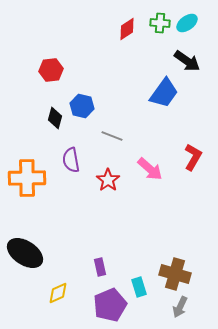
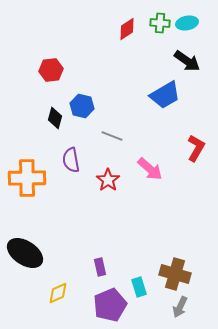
cyan ellipse: rotated 25 degrees clockwise
blue trapezoid: moved 1 px right, 2 px down; rotated 24 degrees clockwise
red L-shape: moved 3 px right, 9 px up
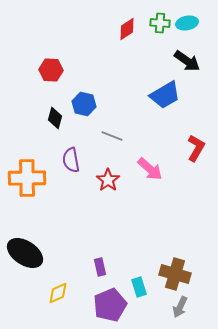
red hexagon: rotated 10 degrees clockwise
blue hexagon: moved 2 px right, 2 px up
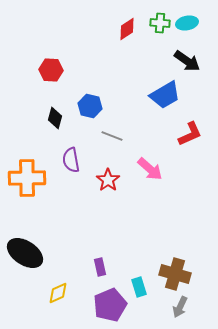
blue hexagon: moved 6 px right, 2 px down
red L-shape: moved 6 px left, 14 px up; rotated 36 degrees clockwise
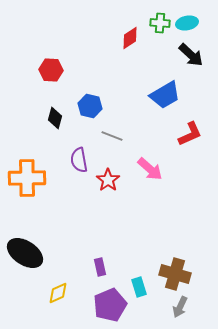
red diamond: moved 3 px right, 9 px down
black arrow: moved 4 px right, 6 px up; rotated 8 degrees clockwise
purple semicircle: moved 8 px right
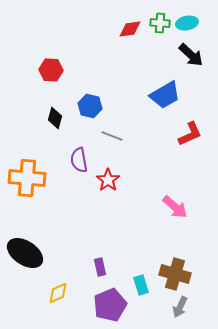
red diamond: moved 9 px up; rotated 25 degrees clockwise
pink arrow: moved 25 px right, 38 px down
orange cross: rotated 6 degrees clockwise
cyan rectangle: moved 2 px right, 2 px up
